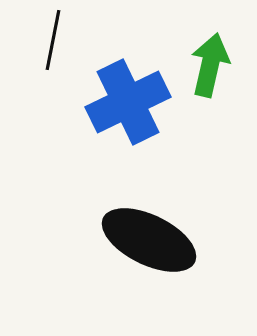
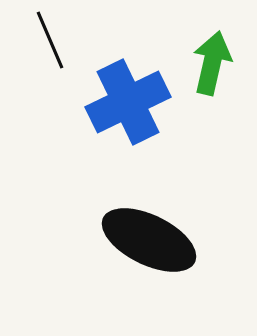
black line: moved 3 px left; rotated 34 degrees counterclockwise
green arrow: moved 2 px right, 2 px up
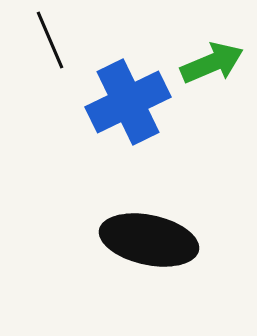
green arrow: rotated 54 degrees clockwise
black ellipse: rotated 14 degrees counterclockwise
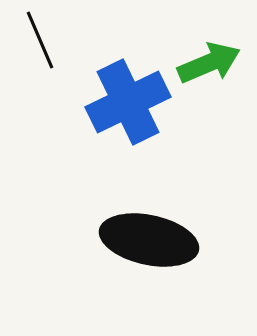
black line: moved 10 px left
green arrow: moved 3 px left
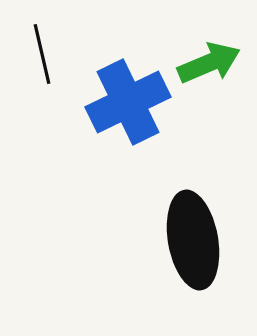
black line: moved 2 px right, 14 px down; rotated 10 degrees clockwise
black ellipse: moved 44 px right; rotated 68 degrees clockwise
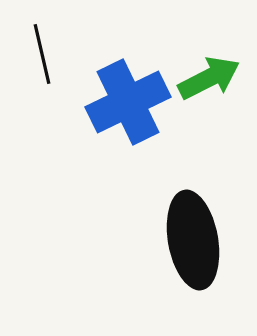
green arrow: moved 15 px down; rotated 4 degrees counterclockwise
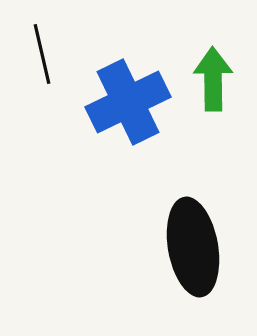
green arrow: moved 4 px right, 1 px down; rotated 64 degrees counterclockwise
black ellipse: moved 7 px down
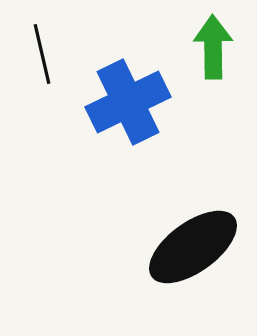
green arrow: moved 32 px up
black ellipse: rotated 64 degrees clockwise
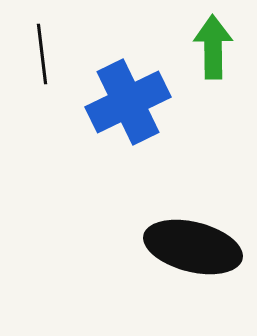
black line: rotated 6 degrees clockwise
black ellipse: rotated 50 degrees clockwise
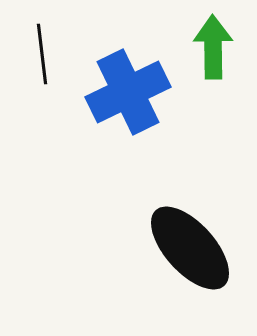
blue cross: moved 10 px up
black ellipse: moved 3 px left, 1 px down; rotated 34 degrees clockwise
